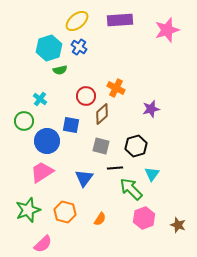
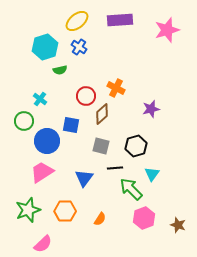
cyan hexagon: moved 4 px left, 1 px up
orange hexagon: moved 1 px up; rotated 15 degrees counterclockwise
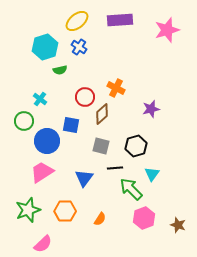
red circle: moved 1 px left, 1 px down
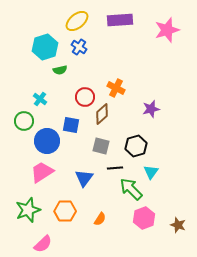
cyan triangle: moved 1 px left, 2 px up
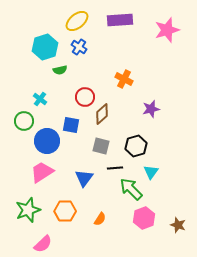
orange cross: moved 8 px right, 9 px up
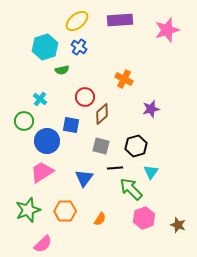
green semicircle: moved 2 px right
